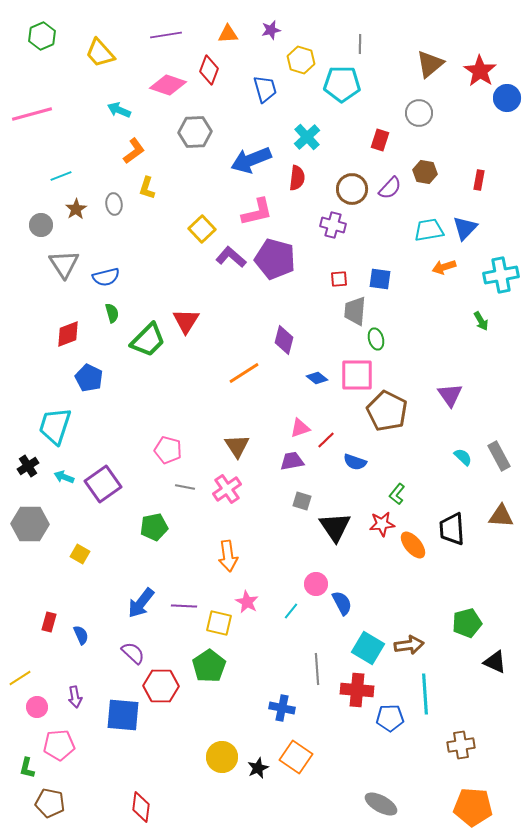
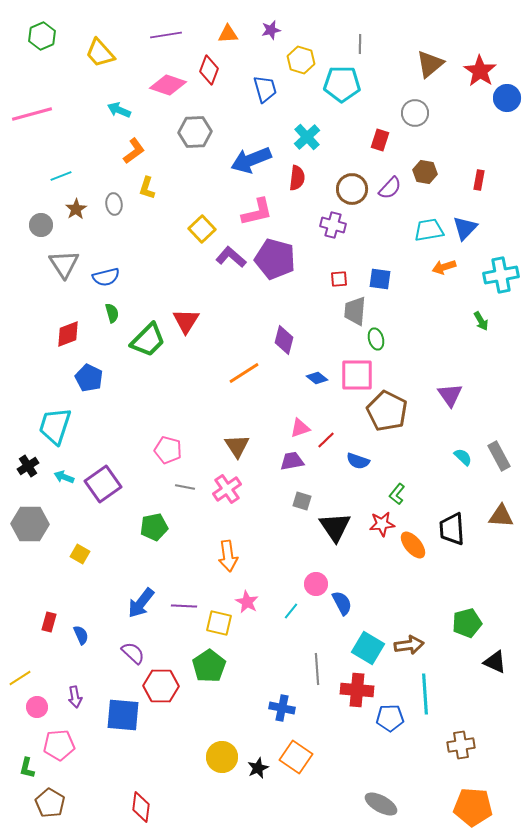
gray circle at (419, 113): moved 4 px left
blue semicircle at (355, 462): moved 3 px right, 1 px up
brown pentagon at (50, 803): rotated 20 degrees clockwise
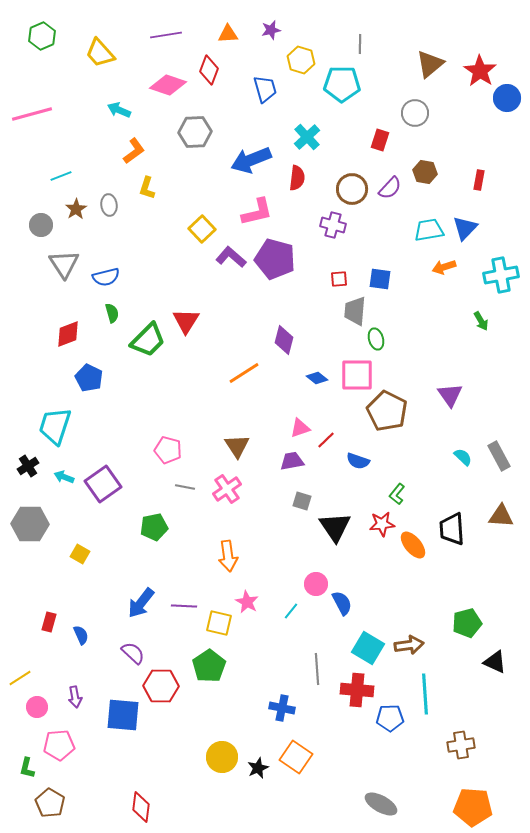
gray ellipse at (114, 204): moved 5 px left, 1 px down
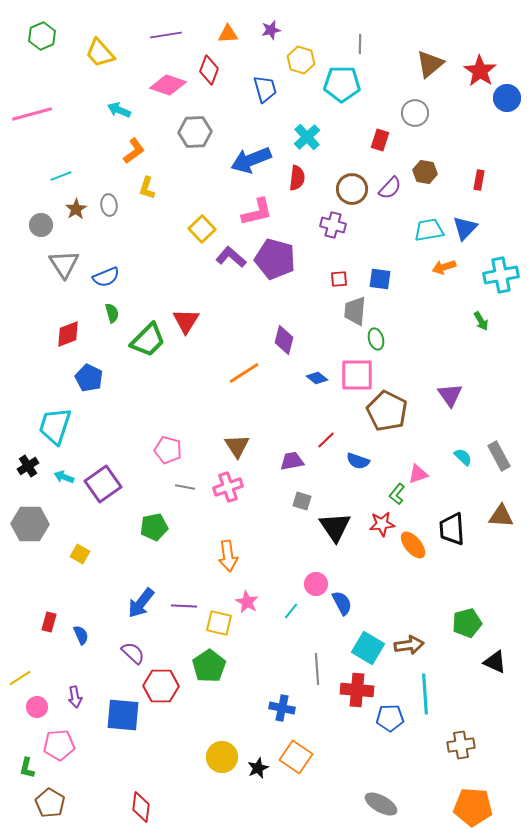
blue semicircle at (106, 277): rotated 8 degrees counterclockwise
pink triangle at (300, 428): moved 118 px right, 46 px down
pink cross at (227, 489): moved 1 px right, 2 px up; rotated 16 degrees clockwise
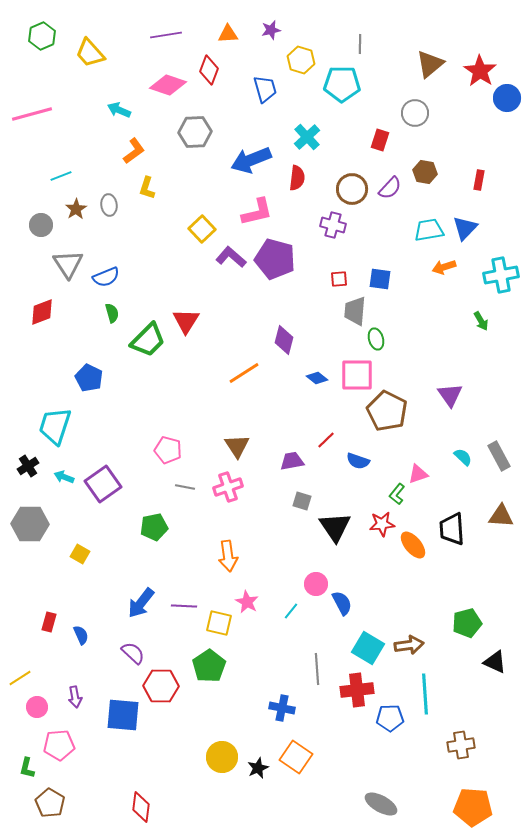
yellow trapezoid at (100, 53): moved 10 px left
gray triangle at (64, 264): moved 4 px right
red diamond at (68, 334): moved 26 px left, 22 px up
red cross at (357, 690): rotated 12 degrees counterclockwise
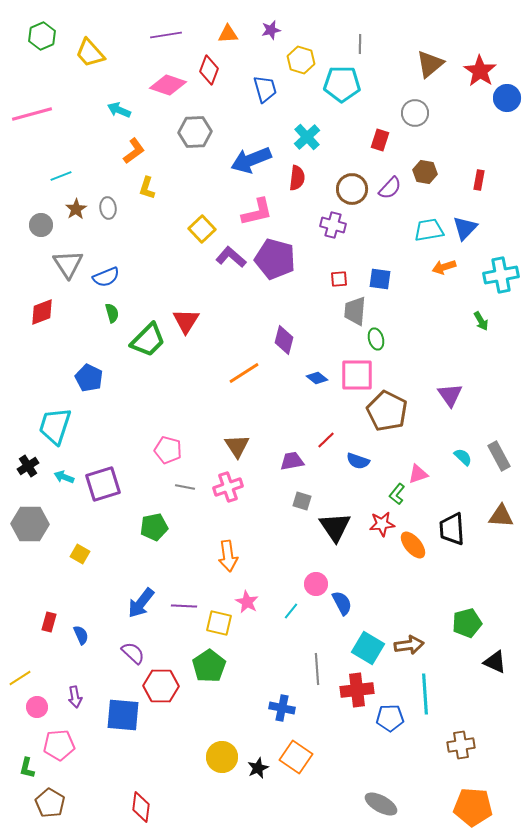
gray ellipse at (109, 205): moved 1 px left, 3 px down
purple square at (103, 484): rotated 18 degrees clockwise
